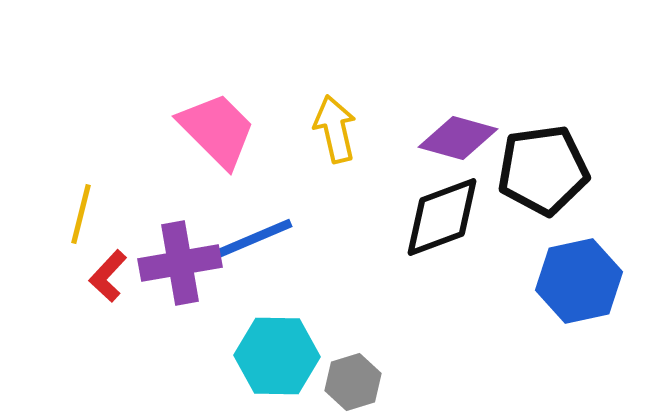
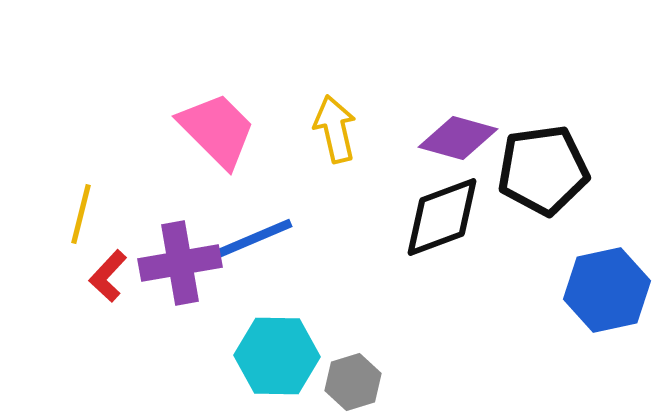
blue hexagon: moved 28 px right, 9 px down
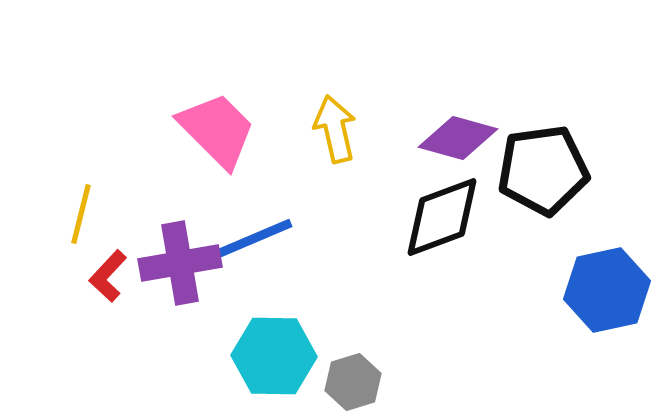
cyan hexagon: moved 3 px left
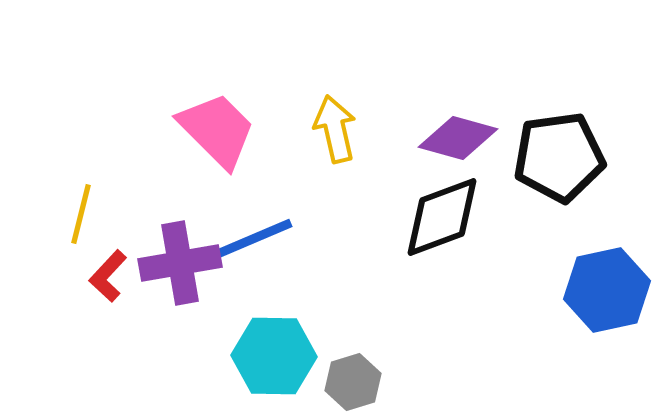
black pentagon: moved 16 px right, 13 px up
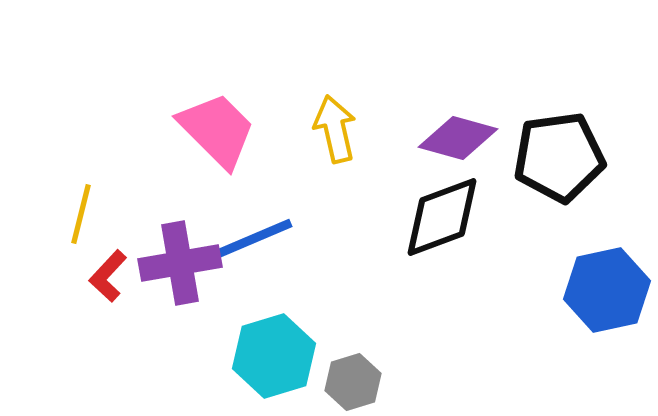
cyan hexagon: rotated 18 degrees counterclockwise
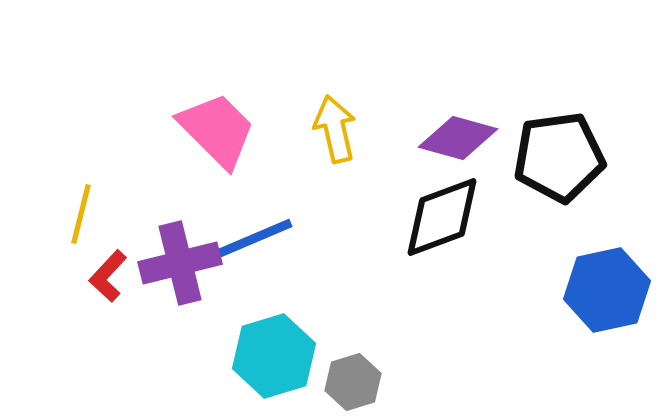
purple cross: rotated 4 degrees counterclockwise
